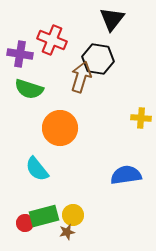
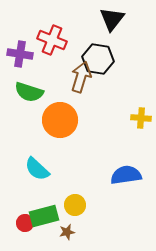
green semicircle: moved 3 px down
orange circle: moved 8 px up
cyan semicircle: rotated 8 degrees counterclockwise
yellow circle: moved 2 px right, 10 px up
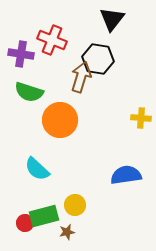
purple cross: moved 1 px right
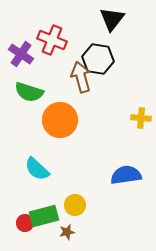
purple cross: rotated 25 degrees clockwise
brown arrow: rotated 32 degrees counterclockwise
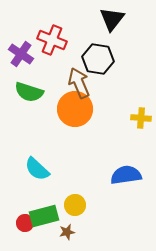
brown arrow: moved 2 px left, 6 px down; rotated 8 degrees counterclockwise
orange circle: moved 15 px right, 11 px up
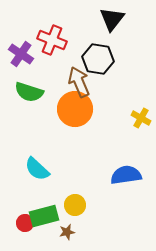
brown arrow: moved 1 px up
yellow cross: rotated 24 degrees clockwise
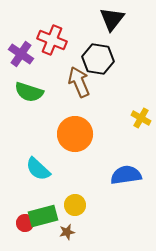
orange circle: moved 25 px down
cyan semicircle: moved 1 px right
green rectangle: moved 1 px left
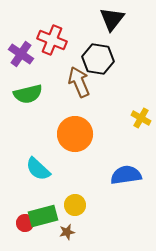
green semicircle: moved 1 px left, 2 px down; rotated 32 degrees counterclockwise
